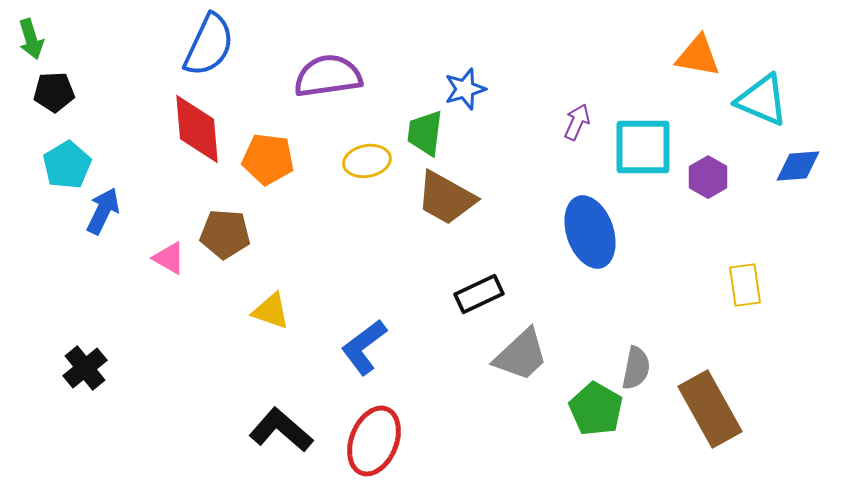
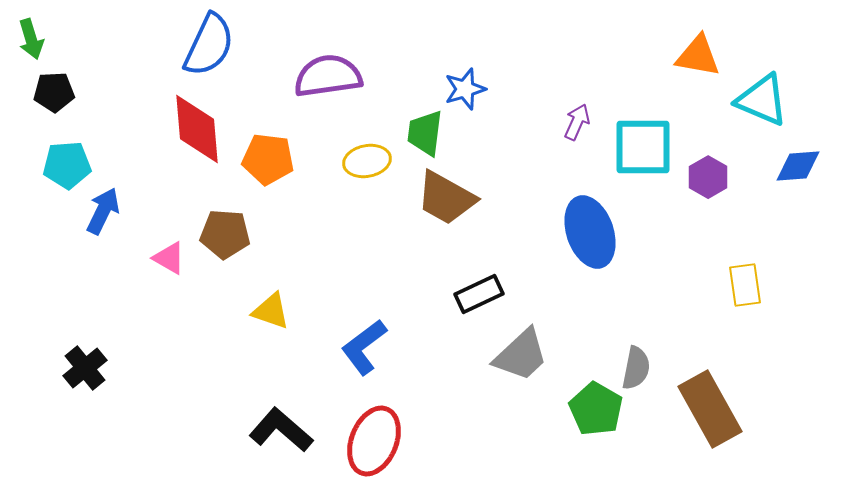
cyan pentagon: rotated 27 degrees clockwise
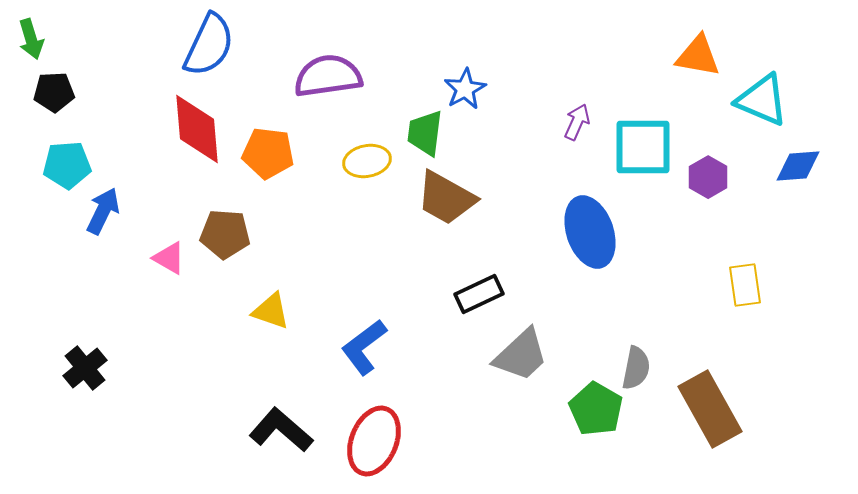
blue star: rotated 12 degrees counterclockwise
orange pentagon: moved 6 px up
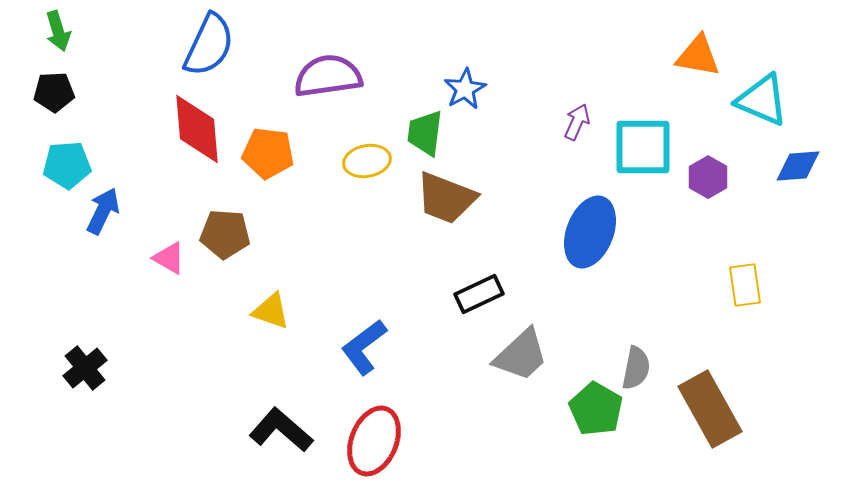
green arrow: moved 27 px right, 8 px up
brown trapezoid: rotated 8 degrees counterclockwise
blue ellipse: rotated 40 degrees clockwise
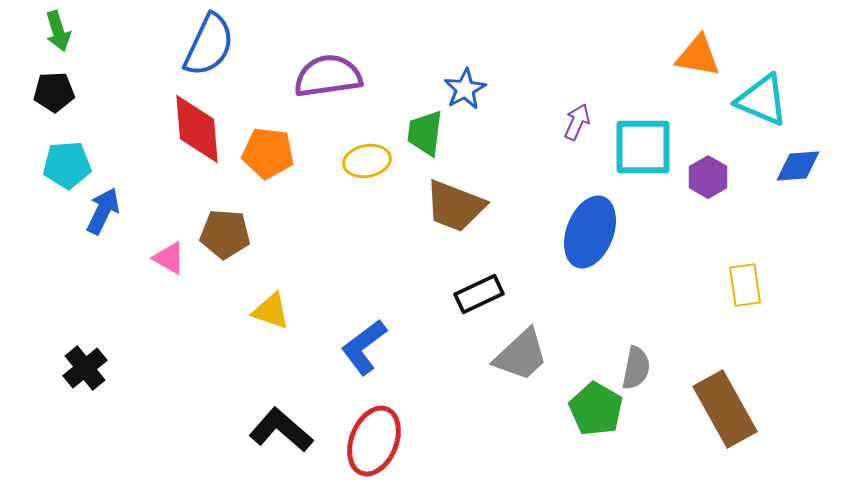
brown trapezoid: moved 9 px right, 8 px down
brown rectangle: moved 15 px right
